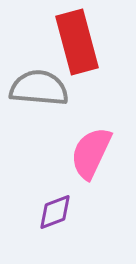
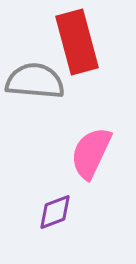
gray semicircle: moved 4 px left, 7 px up
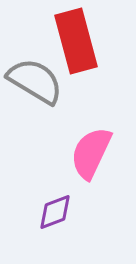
red rectangle: moved 1 px left, 1 px up
gray semicircle: rotated 26 degrees clockwise
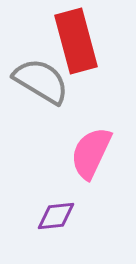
gray semicircle: moved 6 px right
purple diamond: moved 1 px right, 4 px down; rotated 15 degrees clockwise
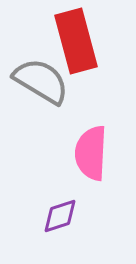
pink semicircle: rotated 22 degrees counterclockwise
purple diamond: moved 4 px right; rotated 12 degrees counterclockwise
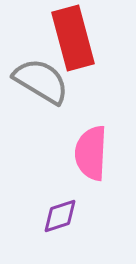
red rectangle: moved 3 px left, 3 px up
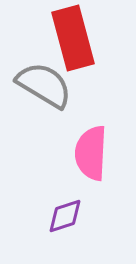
gray semicircle: moved 3 px right, 4 px down
purple diamond: moved 5 px right
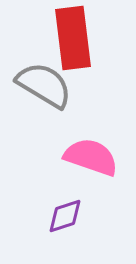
red rectangle: rotated 8 degrees clockwise
pink semicircle: moved 4 px down; rotated 106 degrees clockwise
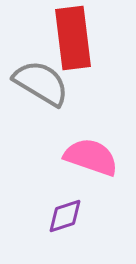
gray semicircle: moved 3 px left, 2 px up
